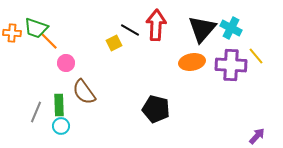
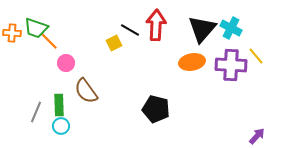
brown semicircle: moved 2 px right, 1 px up
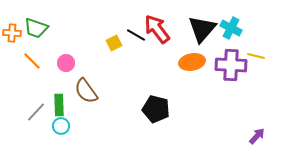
red arrow: moved 1 px right, 4 px down; rotated 40 degrees counterclockwise
black line: moved 6 px right, 5 px down
orange line: moved 17 px left, 20 px down
yellow line: rotated 36 degrees counterclockwise
gray line: rotated 20 degrees clockwise
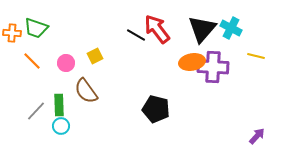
yellow square: moved 19 px left, 13 px down
purple cross: moved 18 px left, 2 px down
gray line: moved 1 px up
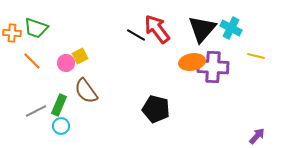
yellow square: moved 15 px left
green rectangle: rotated 25 degrees clockwise
gray line: rotated 20 degrees clockwise
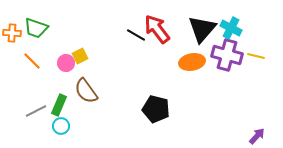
purple cross: moved 14 px right, 12 px up; rotated 12 degrees clockwise
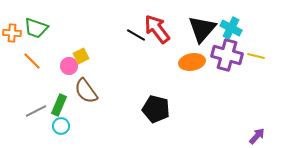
yellow square: moved 1 px right
pink circle: moved 3 px right, 3 px down
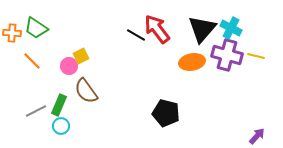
green trapezoid: rotated 15 degrees clockwise
black pentagon: moved 10 px right, 4 px down
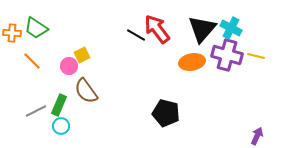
yellow square: moved 1 px right, 1 px up
purple arrow: rotated 18 degrees counterclockwise
